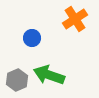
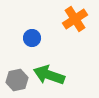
gray hexagon: rotated 10 degrees clockwise
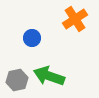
green arrow: moved 1 px down
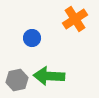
green arrow: rotated 16 degrees counterclockwise
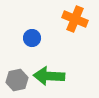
orange cross: rotated 35 degrees counterclockwise
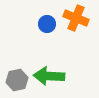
orange cross: moved 1 px right, 1 px up
blue circle: moved 15 px right, 14 px up
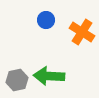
orange cross: moved 6 px right, 14 px down; rotated 10 degrees clockwise
blue circle: moved 1 px left, 4 px up
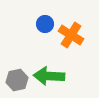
blue circle: moved 1 px left, 4 px down
orange cross: moved 11 px left, 3 px down
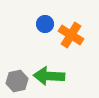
gray hexagon: moved 1 px down
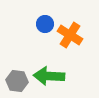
orange cross: moved 1 px left
gray hexagon: rotated 20 degrees clockwise
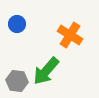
blue circle: moved 28 px left
green arrow: moved 3 px left, 5 px up; rotated 52 degrees counterclockwise
